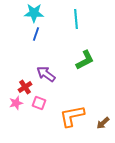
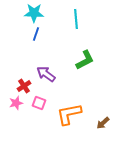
red cross: moved 1 px left, 1 px up
orange L-shape: moved 3 px left, 2 px up
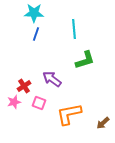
cyan line: moved 2 px left, 10 px down
green L-shape: rotated 10 degrees clockwise
purple arrow: moved 6 px right, 5 px down
pink star: moved 2 px left, 1 px up
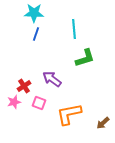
green L-shape: moved 2 px up
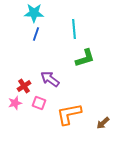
purple arrow: moved 2 px left
pink star: moved 1 px right, 1 px down
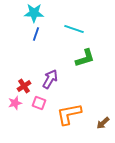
cyan line: rotated 66 degrees counterclockwise
purple arrow: rotated 84 degrees clockwise
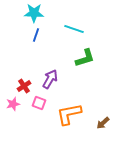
blue line: moved 1 px down
pink star: moved 2 px left, 1 px down
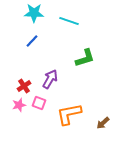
cyan line: moved 5 px left, 8 px up
blue line: moved 4 px left, 6 px down; rotated 24 degrees clockwise
pink star: moved 6 px right, 1 px down
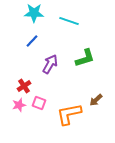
purple arrow: moved 15 px up
brown arrow: moved 7 px left, 23 px up
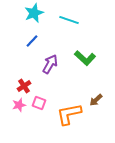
cyan star: rotated 24 degrees counterclockwise
cyan line: moved 1 px up
green L-shape: rotated 60 degrees clockwise
